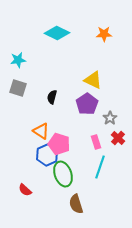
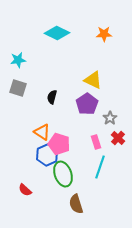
orange triangle: moved 1 px right, 1 px down
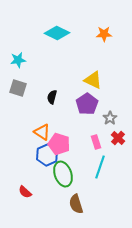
red semicircle: moved 2 px down
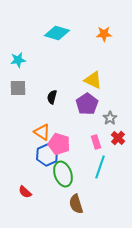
cyan diamond: rotated 10 degrees counterclockwise
gray square: rotated 18 degrees counterclockwise
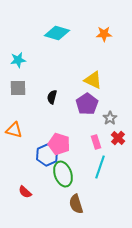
orange triangle: moved 28 px left, 2 px up; rotated 18 degrees counterclockwise
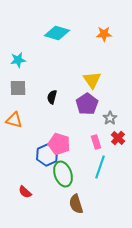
yellow triangle: moved 1 px left; rotated 30 degrees clockwise
orange triangle: moved 10 px up
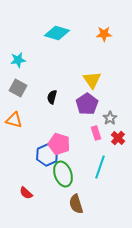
gray square: rotated 30 degrees clockwise
pink rectangle: moved 9 px up
red semicircle: moved 1 px right, 1 px down
